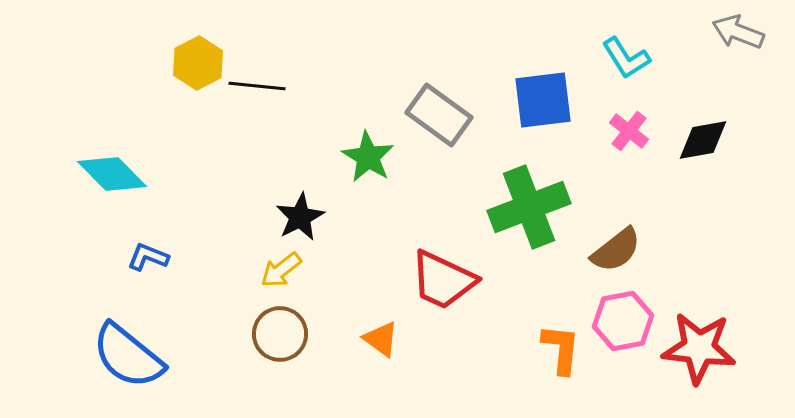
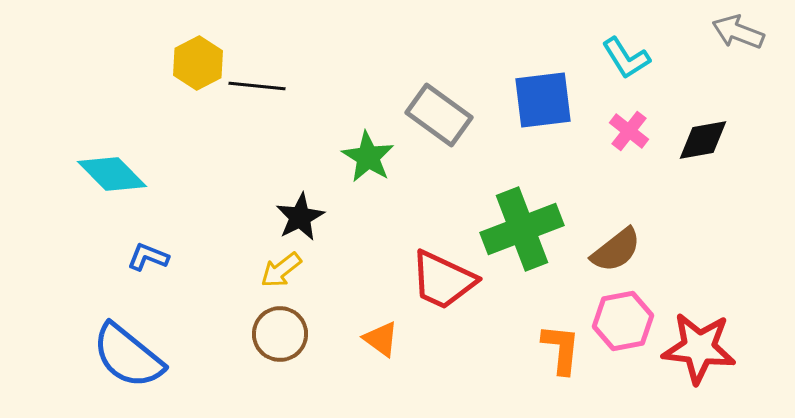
green cross: moved 7 px left, 22 px down
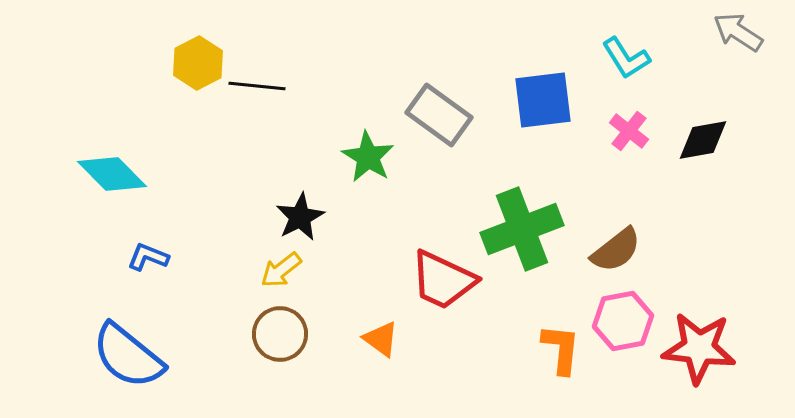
gray arrow: rotated 12 degrees clockwise
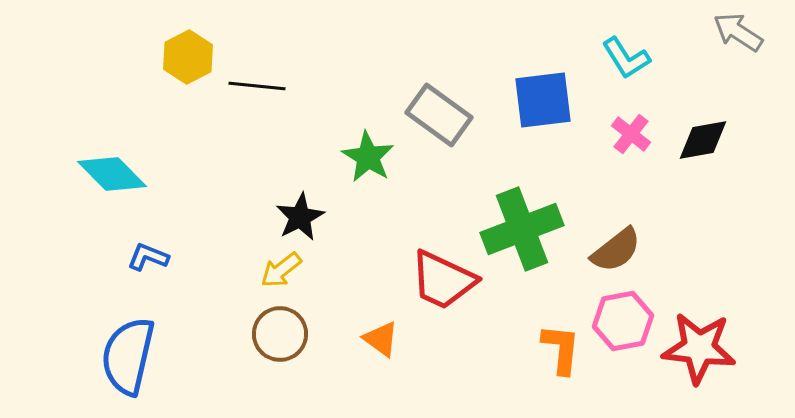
yellow hexagon: moved 10 px left, 6 px up
pink cross: moved 2 px right, 3 px down
blue semicircle: rotated 64 degrees clockwise
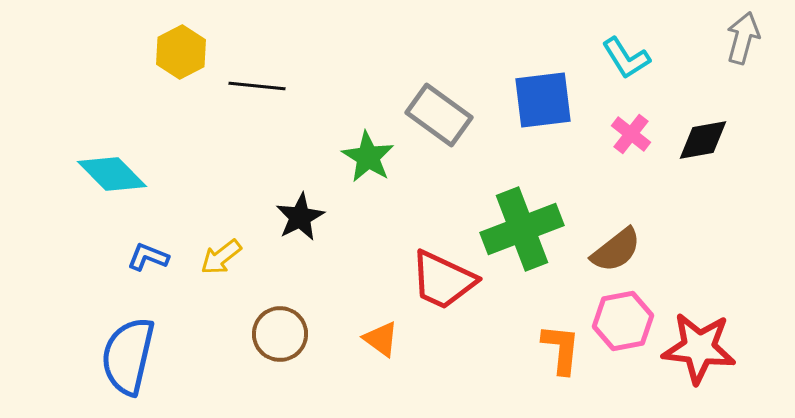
gray arrow: moved 5 px right, 6 px down; rotated 72 degrees clockwise
yellow hexagon: moved 7 px left, 5 px up
yellow arrow: moved 60 px left, 13 px up
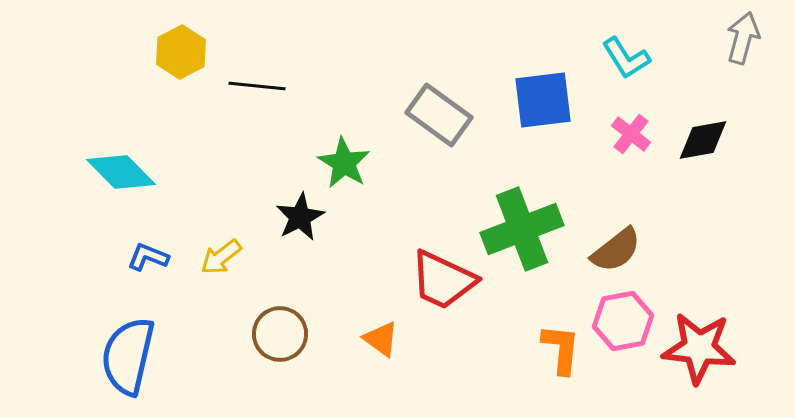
green star: moved 24 px left, 6 px down
cyan diamond: moved 9 px right, 2 px up
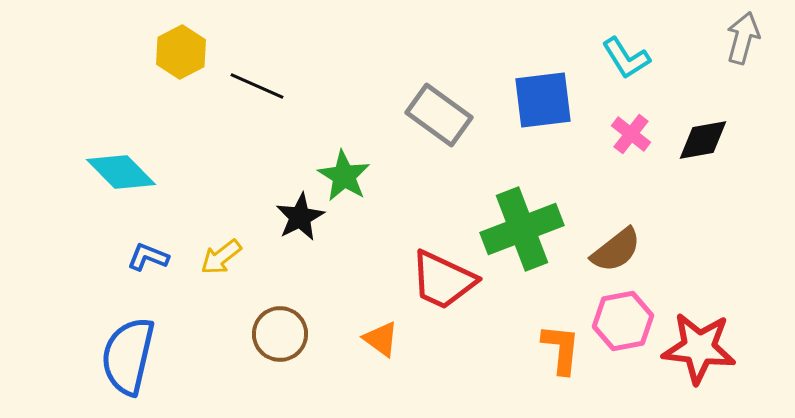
black line: rotated 18 degrees clockwise
green star: moved 13 px down
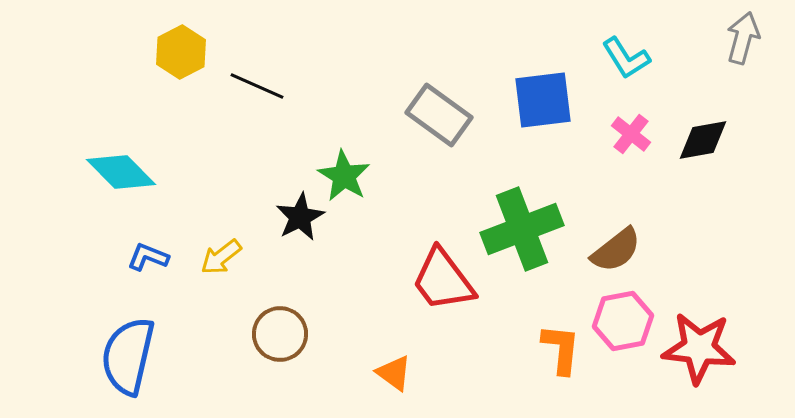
red trapezoid: rotated 28 degrees clockwise
orange triangle: moved 13 px right, 34 px down
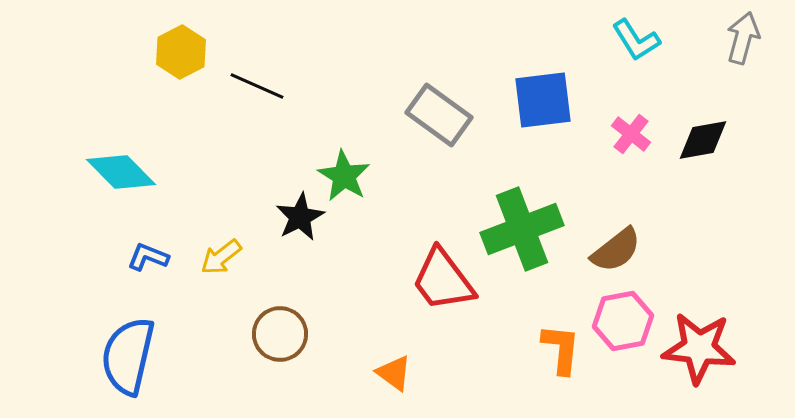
cyan L-shape: moved 10 px right, 18 px up
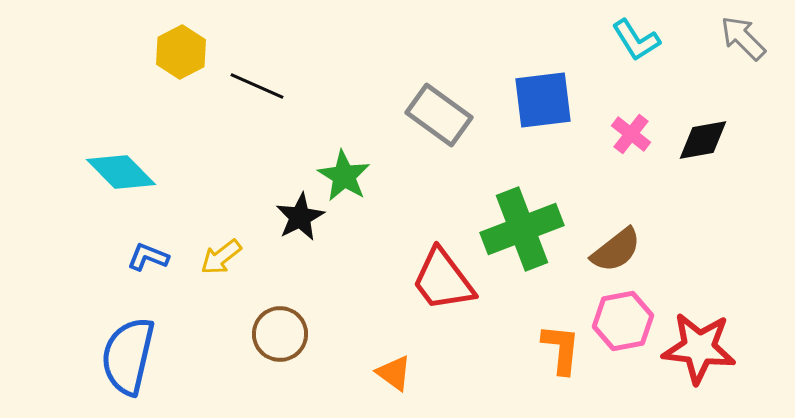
gray arrow: rotated 60 degrees counterclockwise
